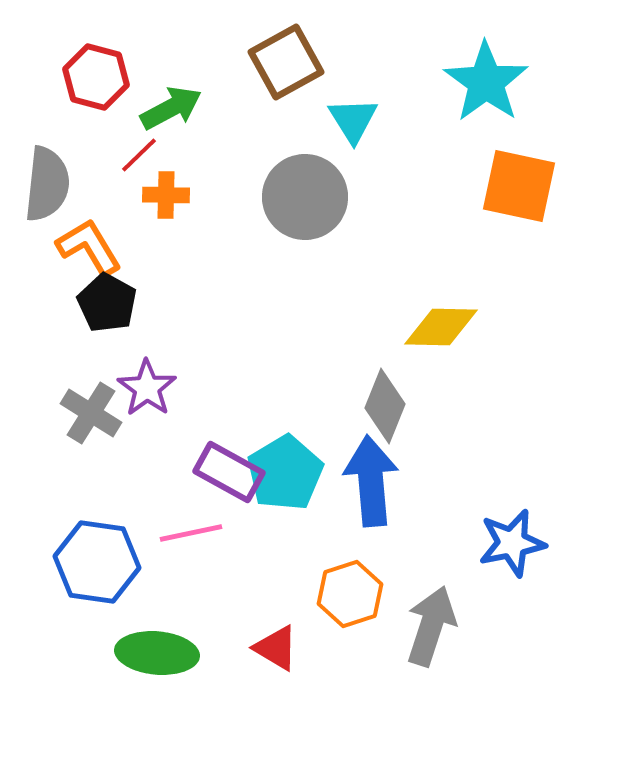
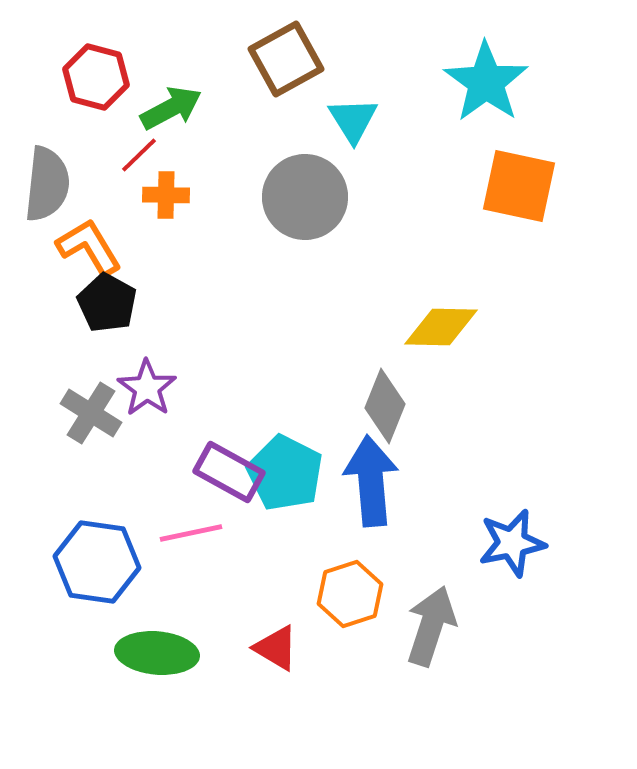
brown square: moved 3 px up
cyan pentagon: rotated 14 degrees counterclockwise
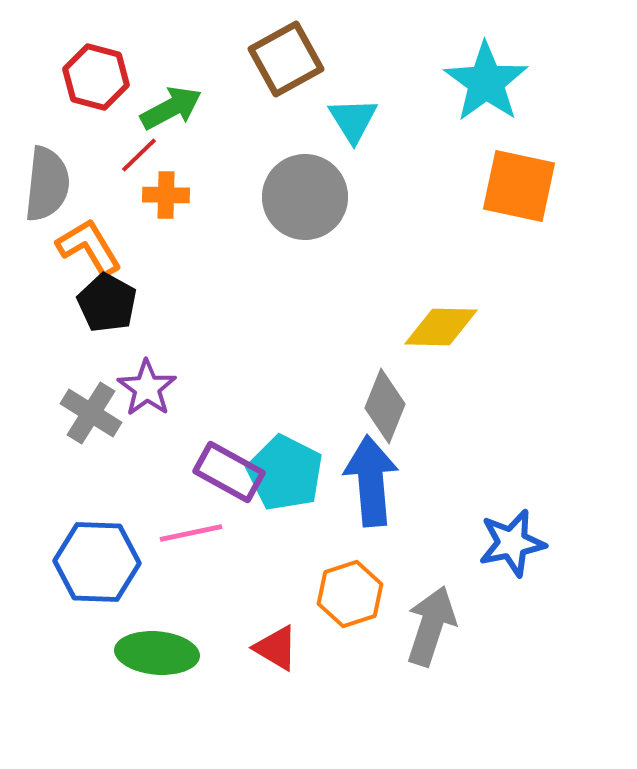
blue hexagon: rotated 6 degrees counterclockwise
